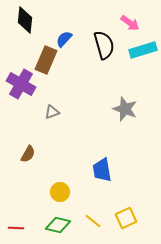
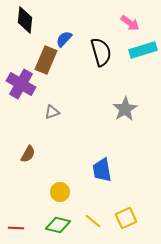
black semicircle: moved 3 px left, 7 px down
gray star: rotated 20 degrees clockwise
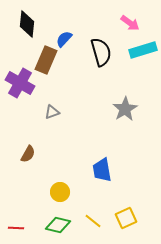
black diamond: moved 2 px right, 4 px down
purple cross: moved 1 px left, 1 px up
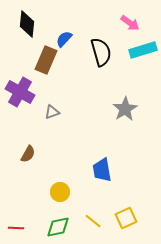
purple cross: moved 9 px down
green diamond: moved 2 px down; rotated 25 degrees counterclockwise
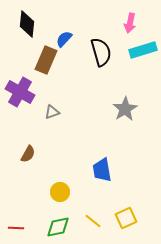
pink arrow: rotated 66 degrees clockwise
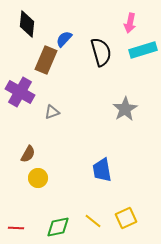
yellow circle: moved 22 px left, 14 px up
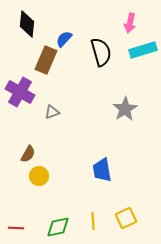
yellow circle: moved 1 px right, 2 px up
yellow line: rotated 48 degrees clockwise
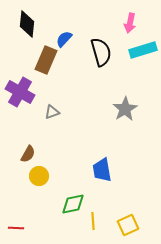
yellow square: moved 2 px right, 7 px down
green diamond: moved 15 px right, 23 px up
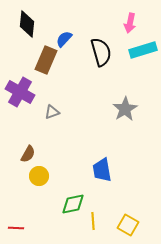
yellow square: rotated 35 degrees counterclockwise
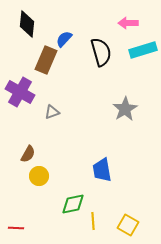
pink arrow: moved 2 px left; rotated 78 degrees clockwise
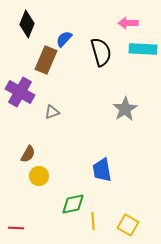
black diamond: rotated 16 degrees clockwise
cyan rectangle: moved 1 px up; rotated 20 degrees clockwise
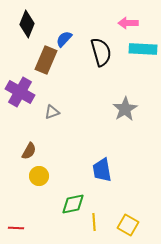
brown semicircle: moved 1 px right, 3 px up
yellow line: moved 1 px right, 1 px down
